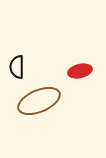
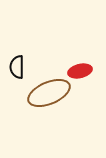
brown ellipse: moved 10 px right, 8 px up
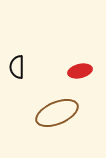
brown ellipse: moved 8 px right, 20 px down
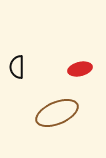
red ellipse: moved 2 px up
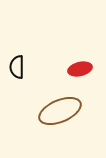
brown ellipse: moved 3 px right, 2 px up
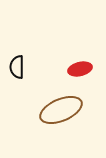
brown ellipse: moved 1 px right, 1 px up
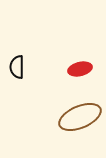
brown ellipse: moved 19 px right, 7 px down
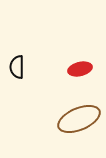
brown ellipse: moved 1 px left, 2 px down
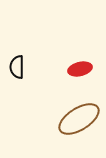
brown ellipse: rotated 9 degrees counterclockwise
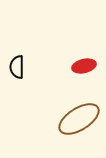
red ellipse: moved 4 px right, 3 px up
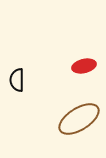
black semicircle: moved 13 px down
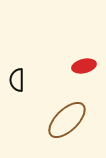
brown ellipse: moved 12 px left, 1 px down; rotated 12 degrees counterclockwise
